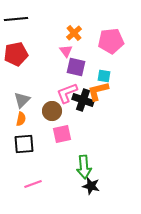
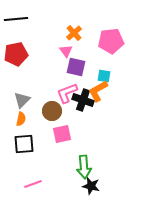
orange L-shape: rotated 15 degrees counterclockwise
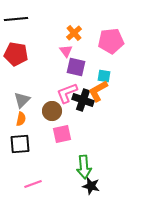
red pentagon: rotated 20 degrees clockwise
black square: moved 4 px left
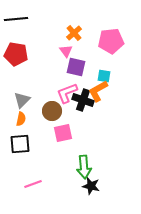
pink square: moved 1 px right, 1 px up
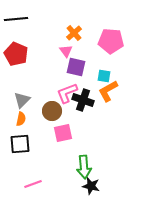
pink pentagon: rotated 10 degrees clockwise
red pentagon: rotated 15 degrees clockwise
orange L-shape: moved 10 px right
